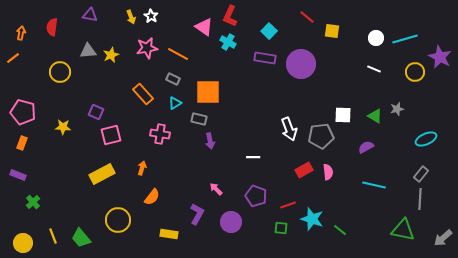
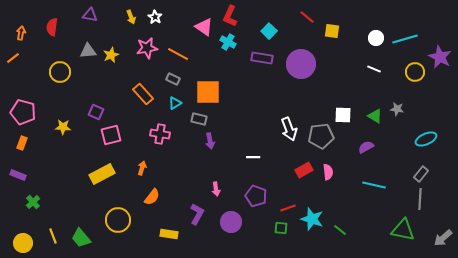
white star at (151, 16): moved 4 px right, 1 px down
purple rectangle at (265, 58): moved 3 px left
gray star at (397, 109): rotated 24 degrees clockwise
pink arrow at (216, 189): rotated 144 degrees counterclockwise
red line at (288, 205): moved 3 px down
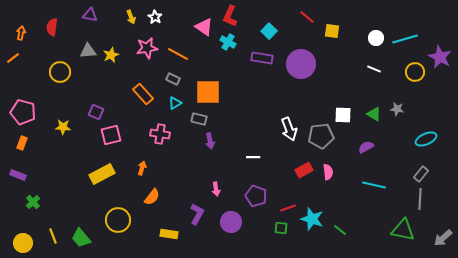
green triangle at (375, 116): moved 1 px left, 2 px up
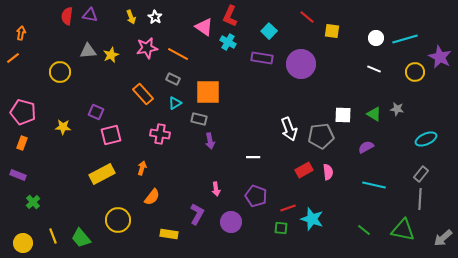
red semicircle at (52, 27): moved 15 px right, 11 px up
green line at (340, 230): moved 24 px right
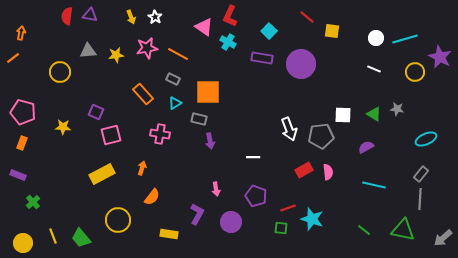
yellow star at (111, 55): moved 5 px right; rotated 14 degrees clockwise
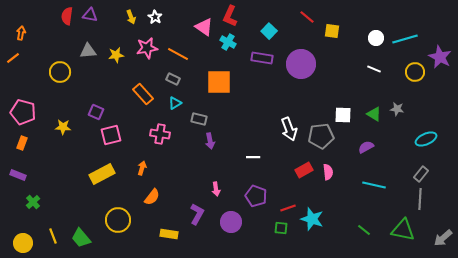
orange square at (208, 92): moved 11 px right, 10 px up
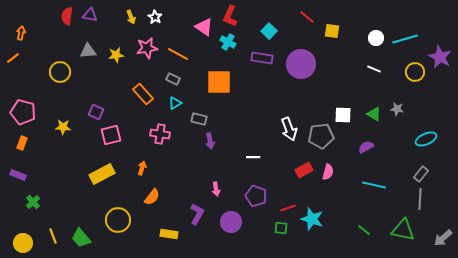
pink semicircle at (328, 172): rotated 21 degrees clockwise
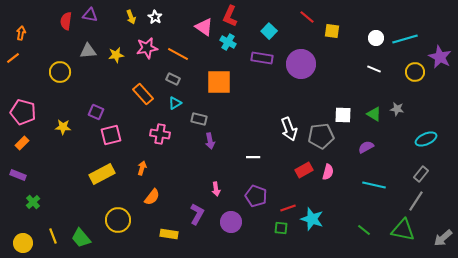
red semicircle at (67, 16): moved 1 px left, 5 px down
orange rectangle at (22, 143): rotated 24 degrees clockwise
gray line at (420, 199): moved 4 px left, 2 px down; rotated 30 degrees clockwise
